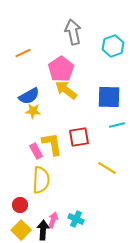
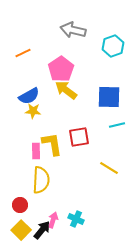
gray arrow: moved 2 px up; rotated 65 degrees counterclockwise
pink rectangle: rotated 28 degrees clockwise
yellow line: moved 2 px right
black arrow: moved 1 px left; rotated 36 degrees clockwise
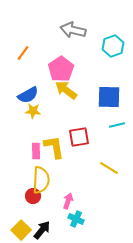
orange line: rotated 28 degrees counterclockwise
blue semicircle: moved 1 px left, 1 px up
yellow L-shape: moved 2 px right, 3 px down
red circle: moved 13 px right, 9 px up
pink arrow: moved 15 px right, 19 px up
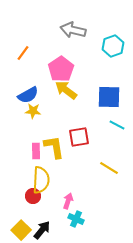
cyan line: rotated 42 degrees clockwise
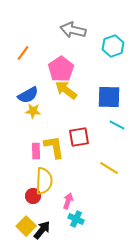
yellow semicircle: moved 3 px right, 1 px down
yellow square: moved 5 px right, 4 px up
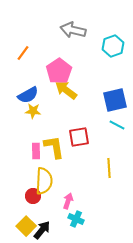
pink pentagon: moved 2 px left, 2 px down
blue square: moved 6 px right, 3 px down; rotated 15 degrees counterclockwise
yellow line: rotated 54 degrees clockwise
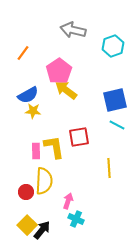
red circle: moved 7 px left, 4 px up
yellow square: moved 1 px right, 1 px up
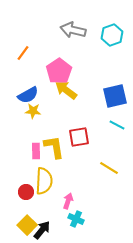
cyan hexagon: moved 1 px left, 11 px up
blue square: moved 4 px up
yellow line: rotated 54 degrees counterclockwise
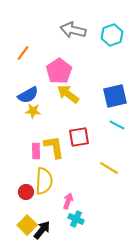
yellow arrow: moved 2 px right, 4 px down
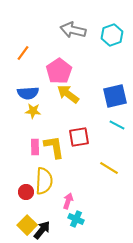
blue semicircle: moved 2 px up; rotated 25 degrees clockwise
pink rectangle: moved 1 px left, 4 px up
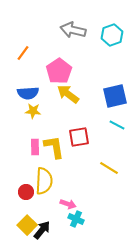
pink arrow: moved 3 px down; rotated 91 degrees clockwise
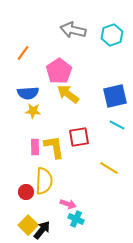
yellow square: moved 1 px right
